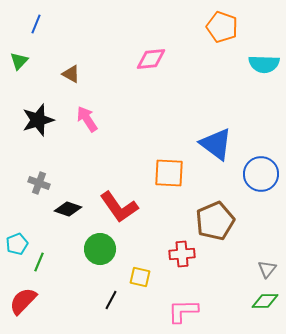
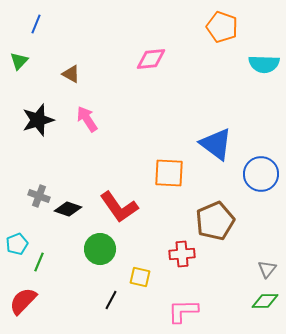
gray cross: moved 13 px down
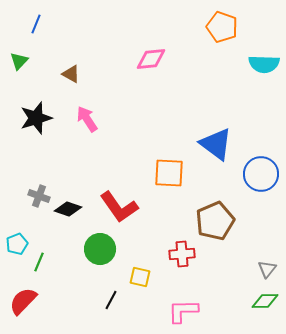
black star: moved 2 px left, 2 px up
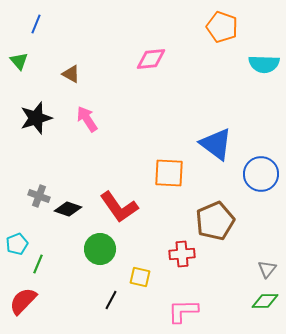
green triangle: rotated 24 degrees counterclockwise
green line: moved 1 px left, 2 px down
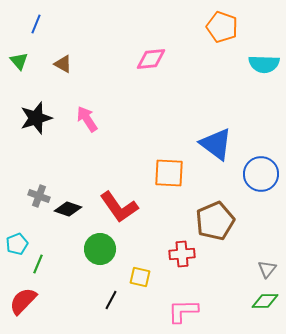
brown triangle: moved 8 px left, 10 px up
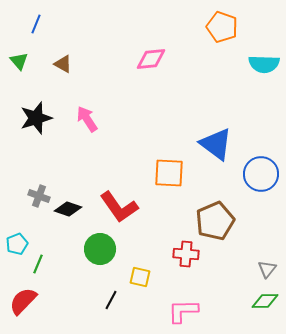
red cross: moved 4 px right; rotated 10 degrees clockwise
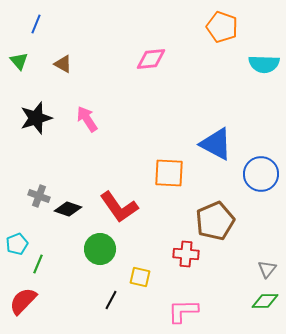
blue triangle: rotated 9 degrees counterclockwise
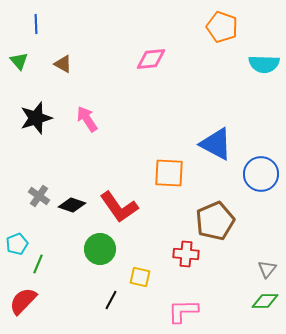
blue line: rotated 24 degrees counterclockwise
gray cross: rotated 15 degrees clockwise
black diamond: moved 4 px right, 4 px up
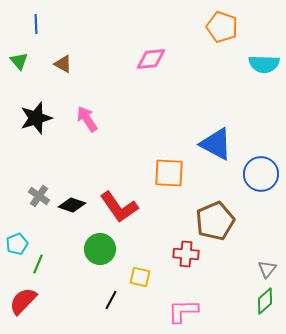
green diamond: rotated 40 degrees counterclockwise
